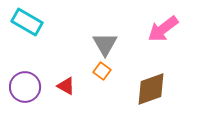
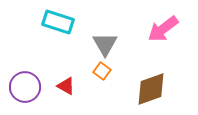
cyan rectangle: moved 31 px right; rotated 12 degrees counterclockwise
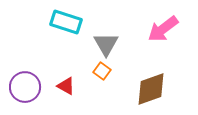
cyan rectangle: moved 8 px right
gray triangle: moved 1 px right
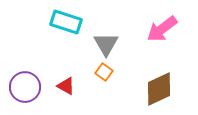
pink arrow: moved 1 px left
orange square: moved 2 px right, 1 px down
brown diamond: moved 8 px right; rotated 6 degrees counterclockwise
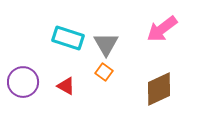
cyan rectangle: moved 2 px right, 16 px down
purple circle: moved 2 px left, 5 px up
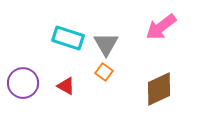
pink arrow: moved 1 px left, 2 px up
purple circle: moved 1 px down
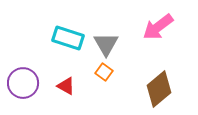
pink arrow: moved 3 px left
brown diamond: rotated 15 degrees counterclockwise
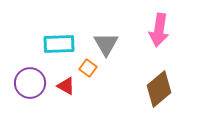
pink arrow: moved 1 px right, 3 px down; rotated 44 degrees counterclockwise
cyan rectangle: moved 9 px left, 6 px down; rotated 20 degrees counterclockwise
orange square: moved 16 px left, 4 px up
purple circle: moved 7 px right
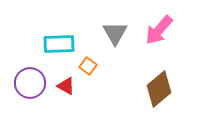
pink arrow: rotated 32 degrees clockwise
gray triangle: moved 9 px right, 11 px up
orange square: moved 2 px up
